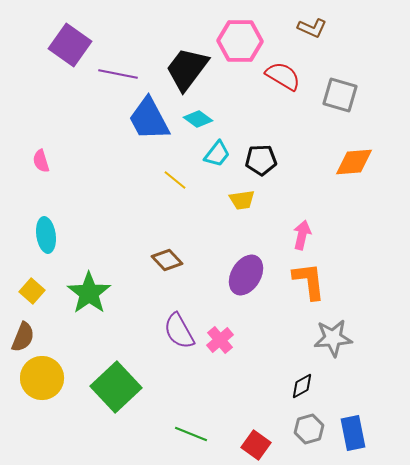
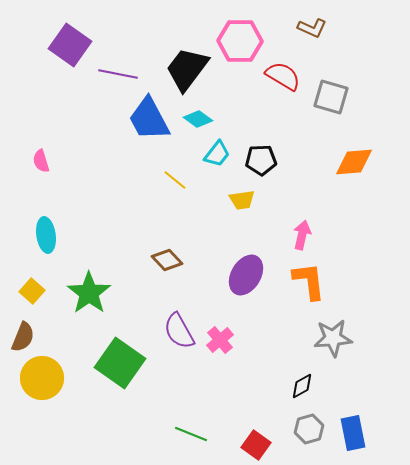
gray square: moved 9 px left, 2 px down
green square: moved 4 px right, 24 px up; rotated 12 degrees counterclockwise
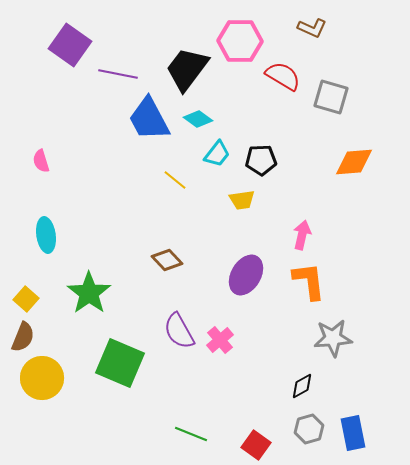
yellow square: moved 6 px left, 8 px down
green square: rotated 12 degrees counterclockwise
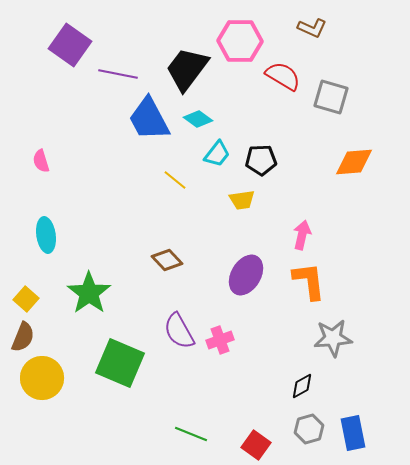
pink cross: rotated 20 degrees clockwise
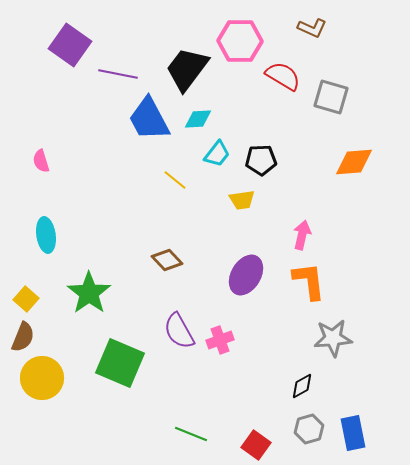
cyan diamond: rotated 40 degrees counterclockwise
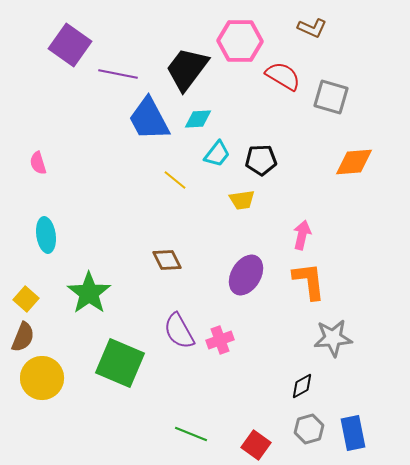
pink semicircle: moved 3 px left, 2 px down
brown diamond: rotated 16 degrees clockwise
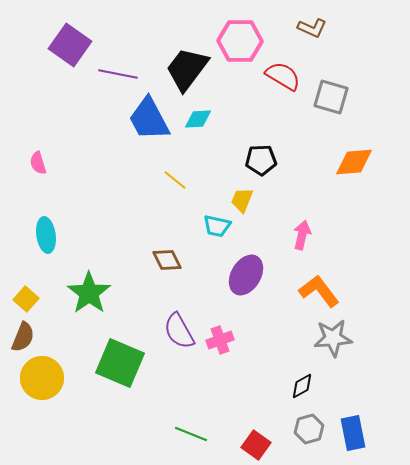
cyan trapezoid: moved 72 px down; rotated 64 degrees clockwise
yellow trapezoid: rotated 120 degrees clockwise
orange L-shape: moved 10 px right, 10 px down; rotated 30 degrees counterclockwise
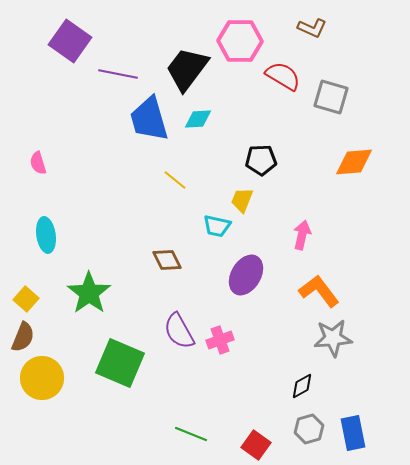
purple square: moved 4 px up
blue trapezoid: rotated 12 degrees clockwise
